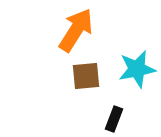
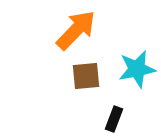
orange arrow: rotated 12 degrees clockwise
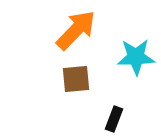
cyan star: moved 1 px left, 12 px up; rotated 9 degrees clockwise
brown square: moved 10 px left, 3 px down
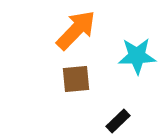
cyan star: moved 1 px right, 1 px up
black rectangle: moved 4 px right, 2 px down; rotated 25 degrees clockwise
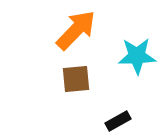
black rectangle: rotated 15 degrees clockwise
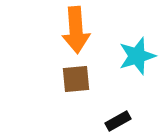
orange arrow: rotated 132 degrees clockwise
cyan star: rotated 15 degrees counterclockwise
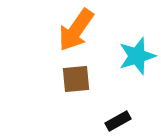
orange arrow: rotated 39 degrees clockwise
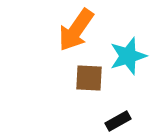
cyan star: moved 9 px left
brown square: moved 13 px right, 1 px up; rotated 8 degrees clockwise
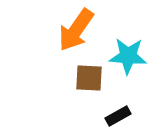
cyan star: rotated 21 degrees clockwise
black rectangle: moved 5 px up
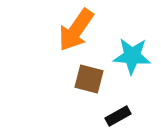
cyan star: moved 4 px right
brown square: moved 1 px down; rotated 12 degrees clockwise
